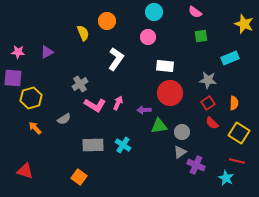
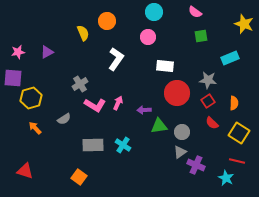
pink star: rotated 16 degrees counterclockwise
red circle: moved 7 px right
red square: moved 2 px up
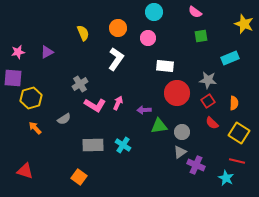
orange circle: moved 11 px right, 7 px down
pink circle: moved 1 px down
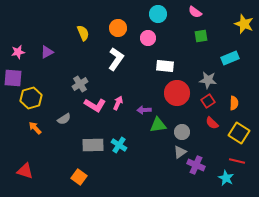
cyan circle: moved 4 px right, 2 px down
green triangle: moved 1 px left, 1 px up
cyan cross: moved 4 px left
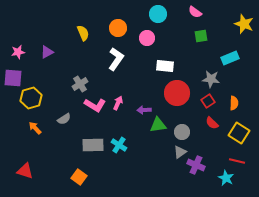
pink circle: moved 1 px left
gray star: moved 3 px right, 1 px up
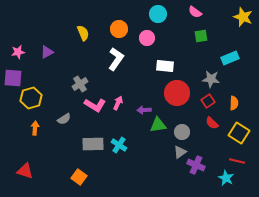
yellow star: moved 1 px left, 7 px up
orange circle: moved 1 px right, 1 px down
orange arrow: rotated 48 degrees clockwise
gray rectangle: moved 1 px up
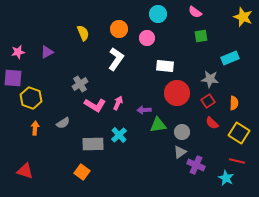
gray star: moved 1 px left
yellow hexagon: rotated 25 degrees counterclockwise
gray semicircle: moved 1 px left, 4 px down
cyan cross: moved 10 px up; rotated 14 degrees clockwise
orange square: moved 3 px right, 5 px up
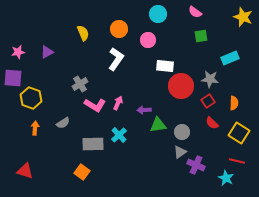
pink circle: moved 1 px right, 2 px down
red circle: moved 4 px right, 7 px up
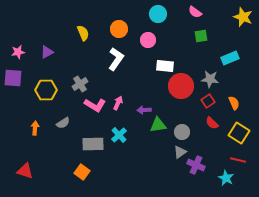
yellow hexagon: moved 15 px right, 8 px up; rotated 20 degrees counterclockwise
orange semicircle: rotated 24 degrees counterclockwise
red line: moved 1 px right, 1 px up
